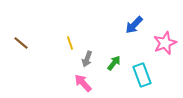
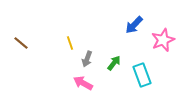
pink star: moved 2 px left, 3 px up
pink arrow: rotated 18 degrees counterclockwise
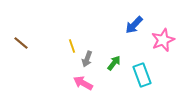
yellow line: moved 2 px right, 3 px down
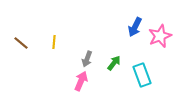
blue arrow: moved 1 px right, 2 px down; rotated 18 degrees counterclockwise
pink star: moved 3 px left, 4 px up
yellow line: moved 18 px left, 4 px up; rotated 24 degrees clockwise
pink arrow: moved 2 px left, 2 px up; rotated 84 degrees clockwise
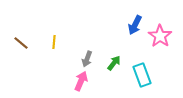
blue arrow: moved 2 px up
pink star: rotated 15 degrees counterclockwise
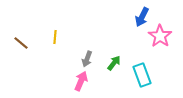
blue arrow: moved 7 px right, 8 px up
yellow line: moved 1 px right, 5 px up
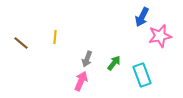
pink star: rotated 25 degrees clockwise
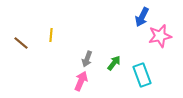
yellow line: moved 4 px left, 2 px up
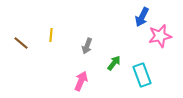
gray arrow: moved 13 px up
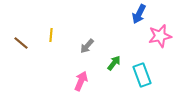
blue arrow: moved 3 px left, 3 px up
gray arrow: rotated 21 degrees clockwise
